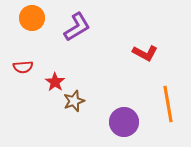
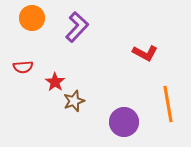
purple L-shape: rotated 16 degrees counterclockwise
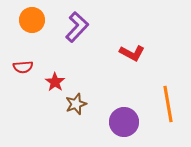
orange circle: moved 2 px down
red L-shape: moved 13 px left
brown star: moved 2 px right, 3 px down
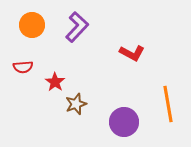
orange circle: moved 5 px down
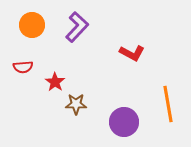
brown star: rotated 20 degrees clockwise
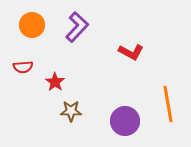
red L-shape: moved 1 px left, 1 px up
brown star: moved 5 px left, 7 px down
purple circle: moved 1 px right, 1 px up
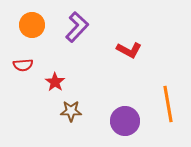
red L-shape: moved 2 px left, 2 px up
red semicircle: moved 2 px up
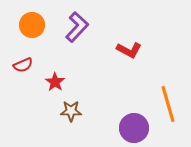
red semicircle: rotated 18 degrees counterclockwise
orange line: rotated 6 degrees counterclockwise
purple circle: moved 9 px right, 7 px down
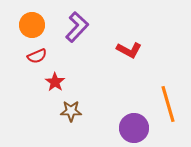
red semicircle: moved 14 px right, 9 px up
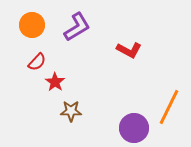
purple L-shape: rotated 16 degrees clockwise
red semicircle: moved 6 px down; rotated 24 degrees counterclockwise
orange line: moved 1 px right, 3 px down; rotated 42 degrees clockwise
